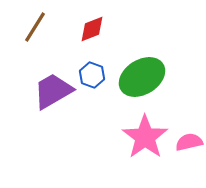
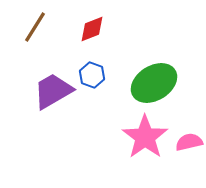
green ellipse: moved 12 px right, 6 px down
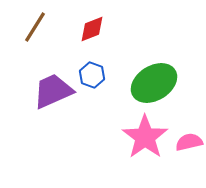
purple trapezoid: rotated 6 degrees clockwise
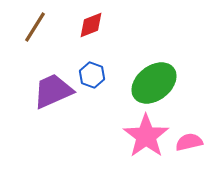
red diamond: moved 1 px left, 4 px up
green ellipse: rotated 6 degrees counterclockwise
pink star: moved 1 px right, 1 px up
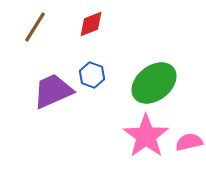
red diamond: moved 1 px up
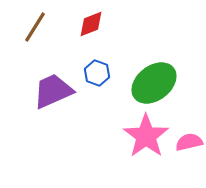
blue hexagon: moved 5 px right, 2 px up
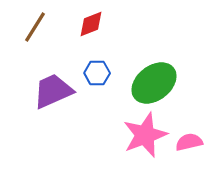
blue hexagon: rotated 20 degrees counterclockwise
pink star: moved 1 px left, 1 px up; rotated 15 degrees clockwise
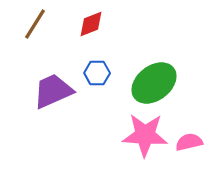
brown line: moved 3 px up
pink star: rotated 24 degrees clockwise
